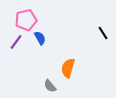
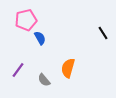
purple line: moved 2 px right, 28 px down
gray semicircle: moved 6 px left, 6 px up
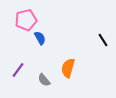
black line: moved 7 px down
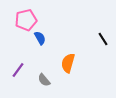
black line: moved 1 px up
orange semicircle: moved 5 px up
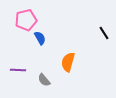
black line: moved 1 px right, 6 px up
orange semicircle: moved 1 px up
purple line: rotated 56 degrees clockwise
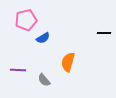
black line: rotated 56 degrees counterclockwise
blue semicircle: moved 3 px right; rotated 88 degrees clockwise
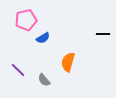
black line: moved 1 px left, 1 px down
purple line: rotated 42 degrees clockwise
